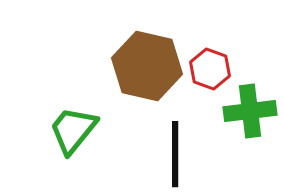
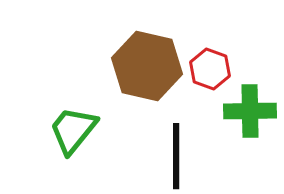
green cross: rotated 6 degrees clockwise
black line: moved 1 px right, 2 px down
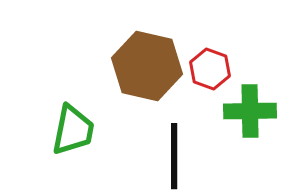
green trapezoid: rotated 152 degrees clockwise
black line: moved 2 px left
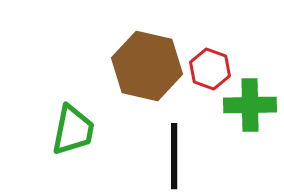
green cross: moved 6 px up
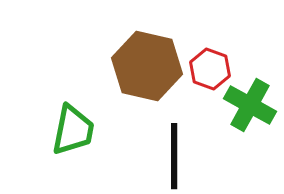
green cross: rotated 30 degrees clockwise
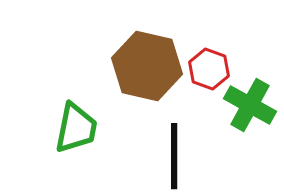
red hexagon: moved 1 px left
green trapezoid: moved 3 px right, 2 px up
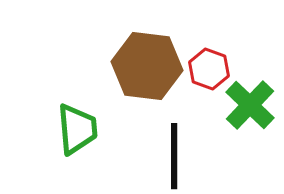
brown hexagon: rotated 6 degrees counterclockwise
green cross: rotated 15 degrees clockwise
green trapezoid: moved 1 px right, 1 px down; rotated 16 degrees counterclockwise
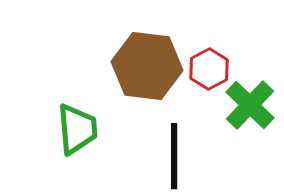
red hexagon: rotated 12 degrees clockwise
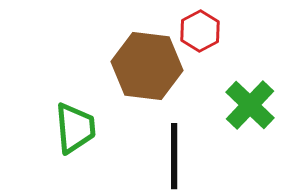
red hexagon: moved 9 px left, 38 px up
green trapezoid: moved 2 px left, 1 px up
